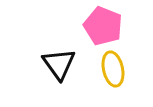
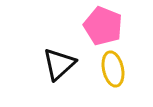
black triangle: rotated 24 degrees clockwise
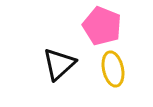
pink pentagon: moved 1 px left
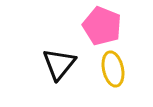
black triangle: rotated 9 degrees counterclockwise
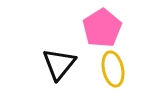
pink pentagon: moved 2 px down; rotated 18 degrees clockwise
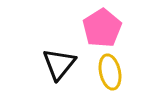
yellow ellipse: moved 3 px left, 3 px down
